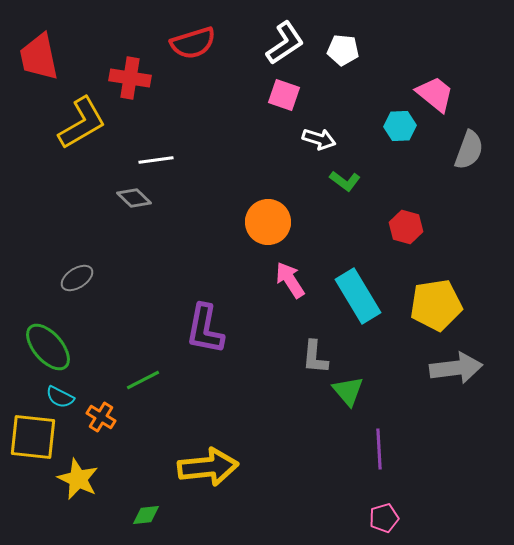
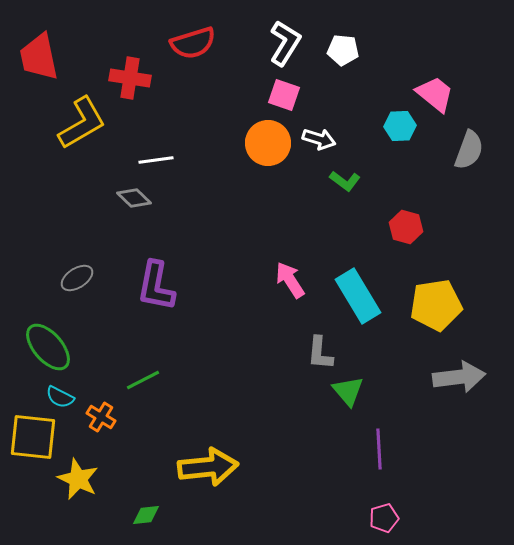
white L-shape: rotated 24 degrees counterclockwise
orange circle: moved 79 px up
purple L-shape: moved 49 px left, 43 px up
gray L-shape: moved 5 px right, 4 px up
gray arrow: moved 3 px right, 9 px down
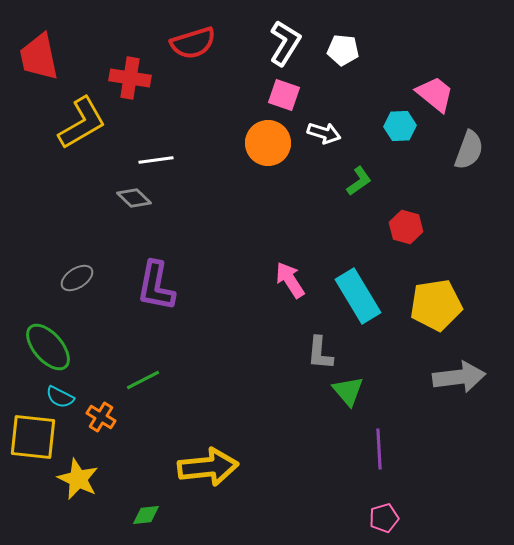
white arrow: moved 5 px right, 6 px up
green L-shape: moved 14 px right; rotated 72 degrees counterclockwise
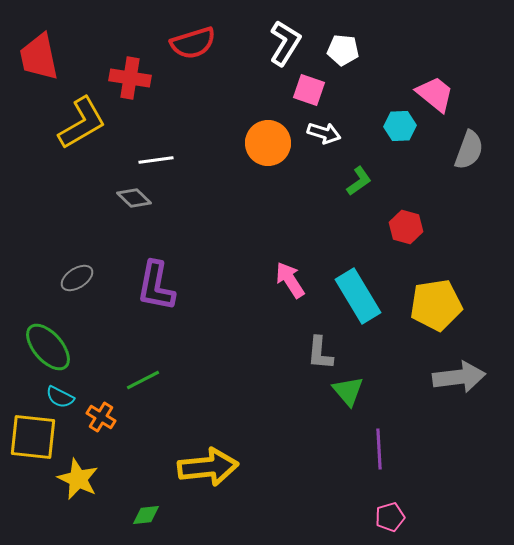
pink square: moved 25 px right, 5 px up
pink pentagon: moved 6 px right, 1 px up
